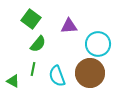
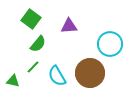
cyan circle: moved 12 px right
green line: moved 2 px up; rotated 32 degrees clockwise
cyan semicircle: rotated 10 degrees counterclockwise
green triangle: rotated 16 degrees counterclockwise
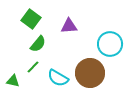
cyan semicircle: moved 1 px right, 2 px down; rotated 30 degrees counterclockwise
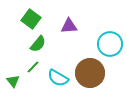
green triangle: rotated 40 degrees clockwise
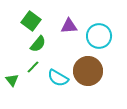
green square: moved 2 px down
cyan circle: moved 11 px left, 8 px up
brown circle: moved 2 px left, 2 px up
green triangle: moved 1 px left, 1 px up
